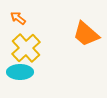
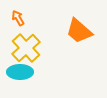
orange arrow: rotated 21 degrees clockwise
orange trapezoid: moved 7 px left, 3 px up
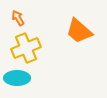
yellow cross: rotated 20 degrees clockwise
cyan ellipse: moved 3 px left, 6 px down
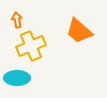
orange arrow: moved 1 px left, 2 px down; rotated 21 degrees clockwise
yellow cross: moved 5 px right, 2 px up
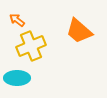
orange arrow: rotated 42 degrees counterclockwise
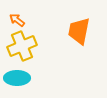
orange trapezoid: rotated 60 degrees clockwise
yellow cross: moved 9 px left
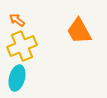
orange trapezoid: rotated 40 degrees counterclockwise
cyan ellipse: rotated 75 degrees counterclockwise
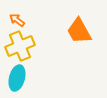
yellow cross: moved 2 px left
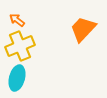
orange trapezoid: moved 4 px right, 2 px up; rotated 72 degrees clockwise
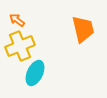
orange trapezoid: rotated 124 degrees clockwise
cyan ellipse: moved 18 px right, 5 px up; rotated 10 degrees clockwise
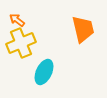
yellow cross: moved 1 px right, 3 px up
cyan ellipse: moved 9 px right, 1 px up
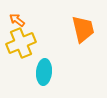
cyan ellipse: rotated 20 degrees counterclockwise
